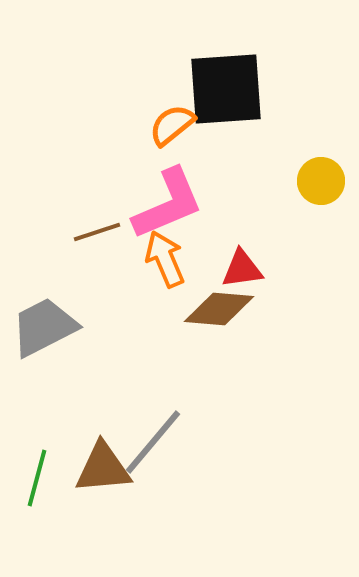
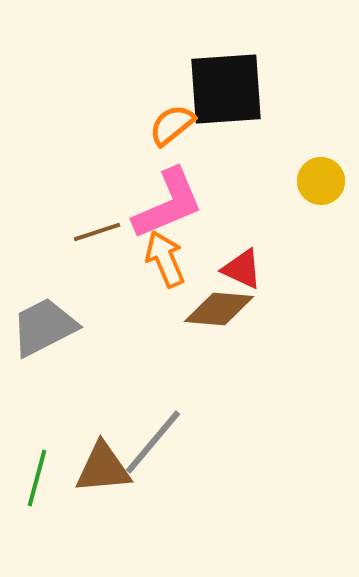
red triangle: rotated 33 degrees clockwise
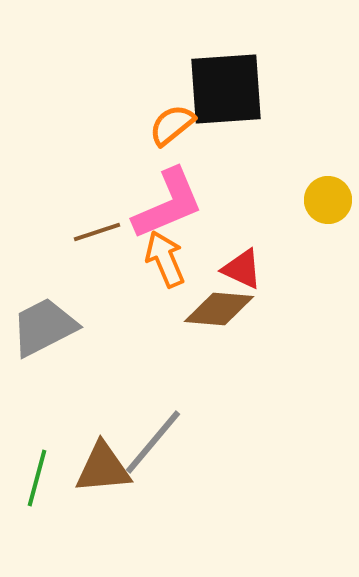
yellow circle: moved 7 px right, 19 px down
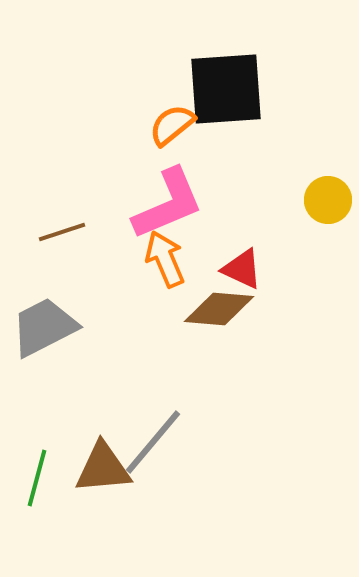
brown line: moved 35 px left
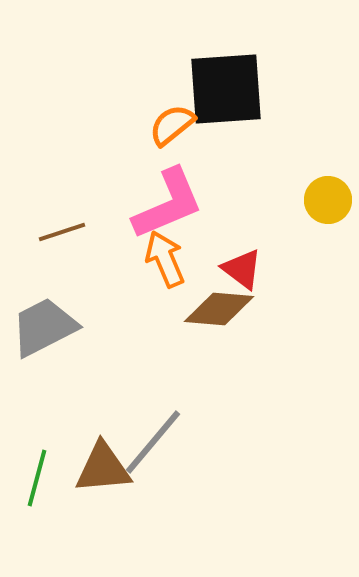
red triangle: rotated 12 degrees clockwise
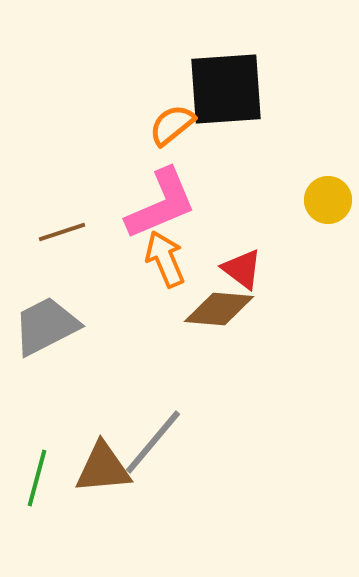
pink L-shape: moved 7 px left
gray trapezoid: moved 2 px right, 1 px up
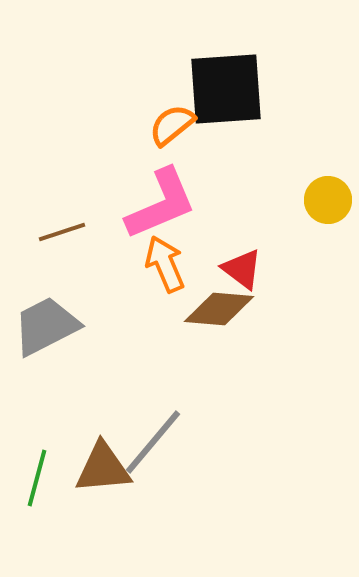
orange arrow: moved 5 px down
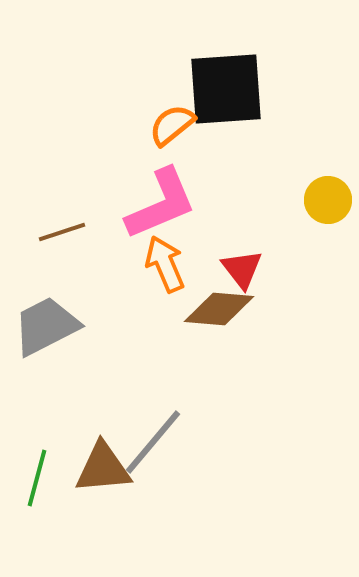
red triangle: rotated 15 degrees clockwise
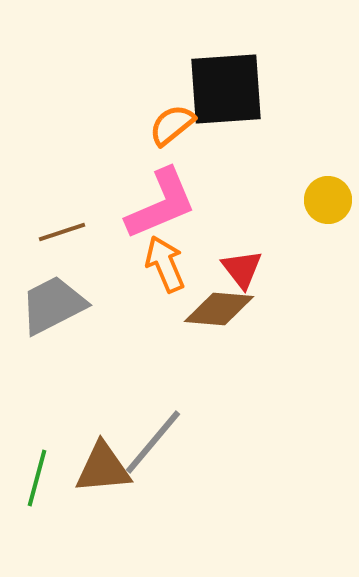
gray trapezoid: moved 7 px right, 21 px up
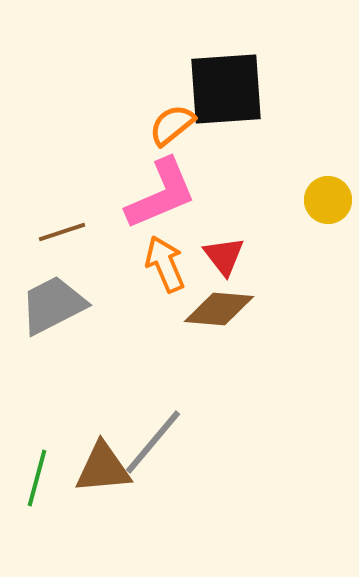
pink L-shape: moved 10 px up
red triangle: moved 18 px left, 13 px up
